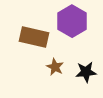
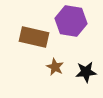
purple hexagon: moved 1 px left; rotated 20 degrees counterclockwise
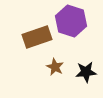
purple hexagon: rotated 8 degrees clockwise
brown rectangle: moved 3 px right; rotated 32 degrees counterclockwise
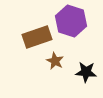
brown star: moved 6 px up
black star: rotated 10 degrees clockwise
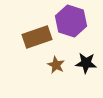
brown star: moved 1 px right, 4 px down
black star: moved 9 px up
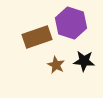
purple hexagon: moved 2 px down
black star: moved 2 px left, 2 px up
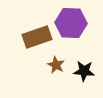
purple hexagon: rotated 16 degrees counterclockwise
black star: moved 10 px down
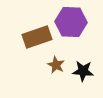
purple hexagon: moved 1 px up
black star: moved 1 px left
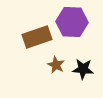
purple hexagon: moved 1 px right
black star: moved 2 px up
